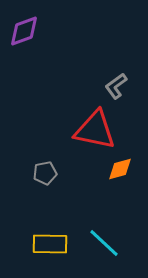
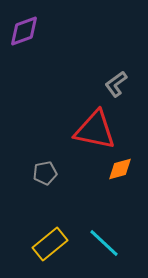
gray L-shape: moved 2 px up
yellow rectangle: rotated 40 degrees counterclockwise
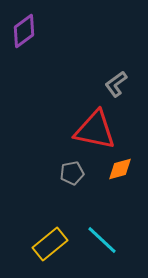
purple diamond: rotated 16 degrees counterclockwise
gray pentagon: moved 27 px right
cyan line: moved 2 px left, 3 px up
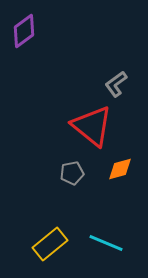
red triangle: moved 3 px left, 4 px up; rotated 27 degrees clockwise
cyan line: moved 4 px right, 3 px down; rotated 20 degrees counterclockwise
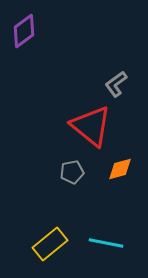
red triangle: moved 1 px left
gray pentagon: moved 1 px up
cyan line: rotated 12 degrees counterclockwise
